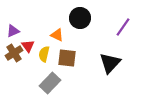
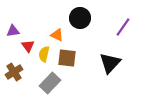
purple triangle: rotated 16 degrees clockwise
brown cross: moved 19 px down
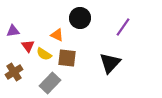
yellow semicircle: rotated 70 degrees counterclockwise
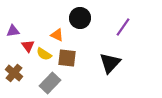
brown cross: moved 1 px down; rotated 18 degrees counterclockwise
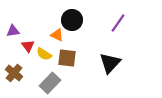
black circle: moved 8 px left, 2 px down
purple line: moved 5 px left, 4 px up
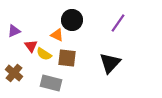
purple triangle: moved 1 px right; rotated 16 degrees counterclockwise
red triangle: moved 3 px right
gray rectangle: moved 1 px right; rotated 60 degrees clockwise
